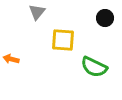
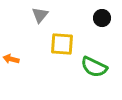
gray triangle: moved 3 px right, 3 px down
black circle: moved 3 px left
yellow square: moved 1 px left, 4 px down
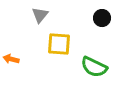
yellow square: moved 3 px left
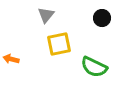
gray triangle: moved 6 px right
yellow square: rotated 15 degrees counterclockwise
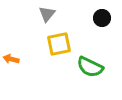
gray triangle: moved 1 px right, 1 px up
green semicircle: moved 4 px left
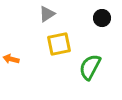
gray triangle: rotated 18 degrees clockwise
green semicircle: rotated 92 degrees clockwise
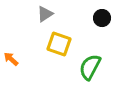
gray triangle: moved 2 px left
yellow square: rotated 30 degrees clockwise
orange arrow: rotated 28 degrees clockwise
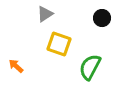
orange arrow: moved 5 px right, 7 px down
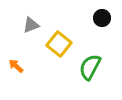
gray triangle: moved 14 px left, 11 px down; rotated 12 degrees clockwise
yellow square: rotated 20 degrees clockwise
